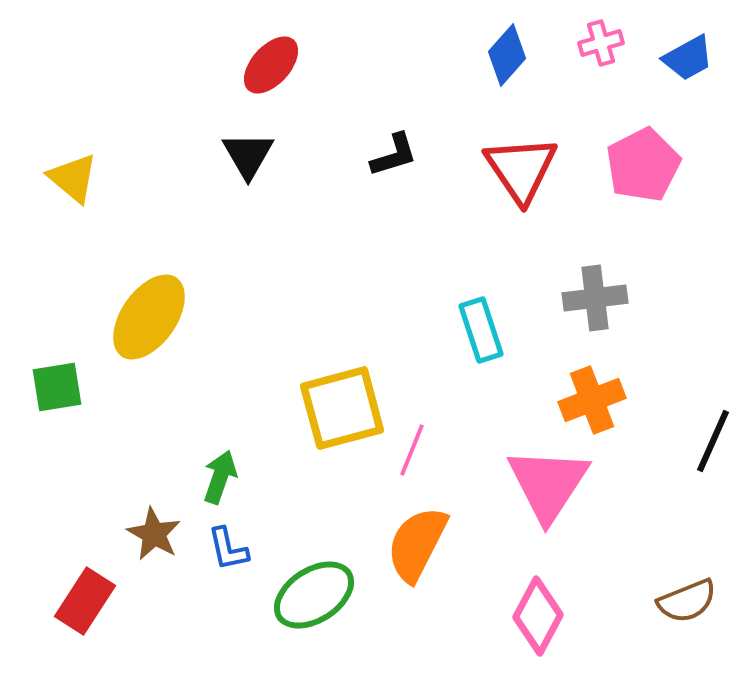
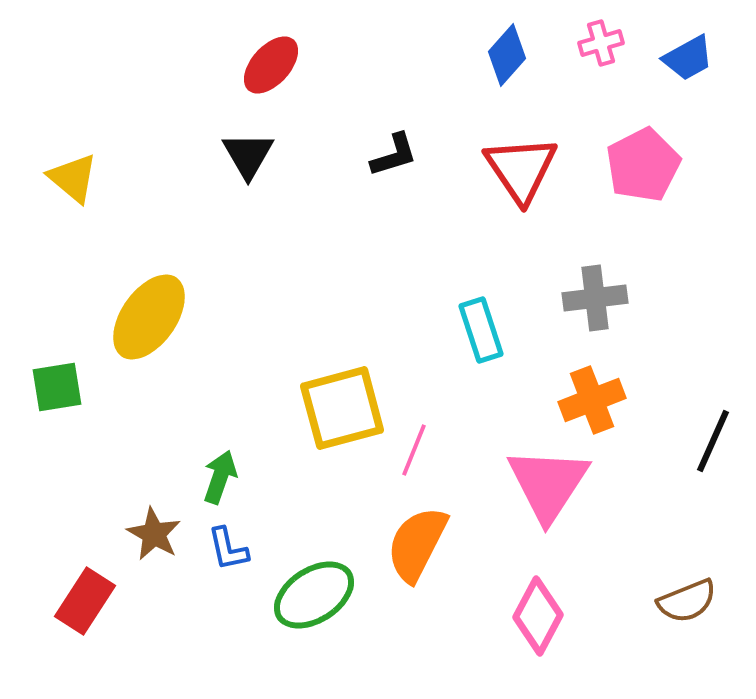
pink line: moved 2 px right
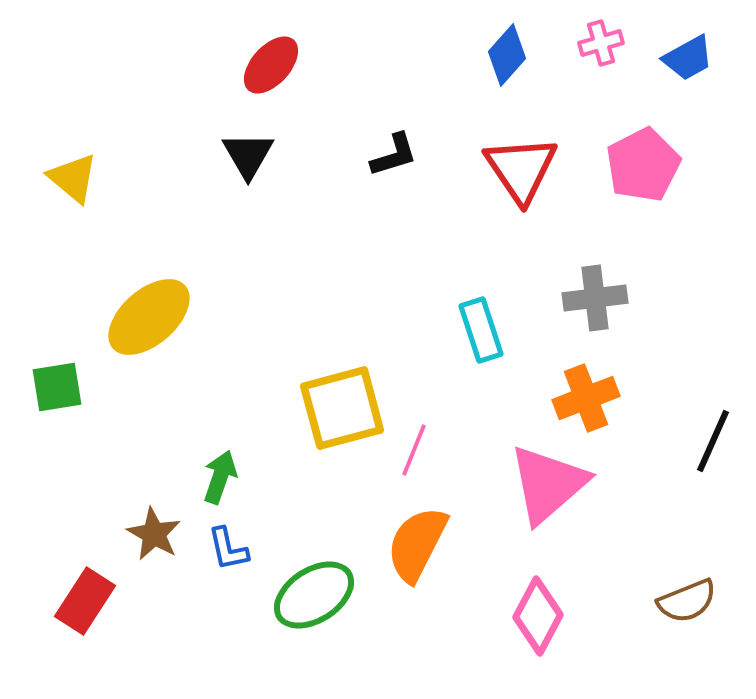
yellow ellipse: rotated 14 degrees clockwise
orange cross: moved 6 px left, 2 px up
pink triangle: rotated 16 degrees clockwise
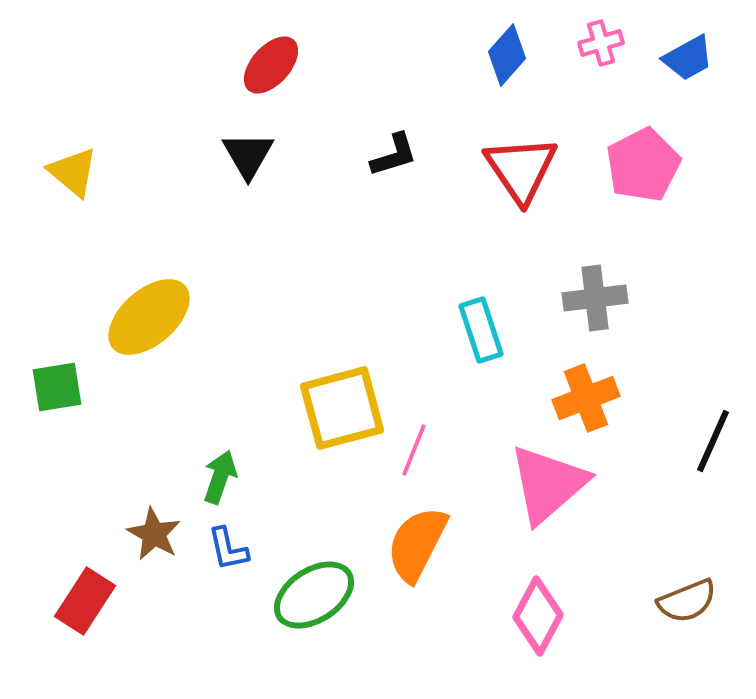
yellow triangle: moved 6 px up
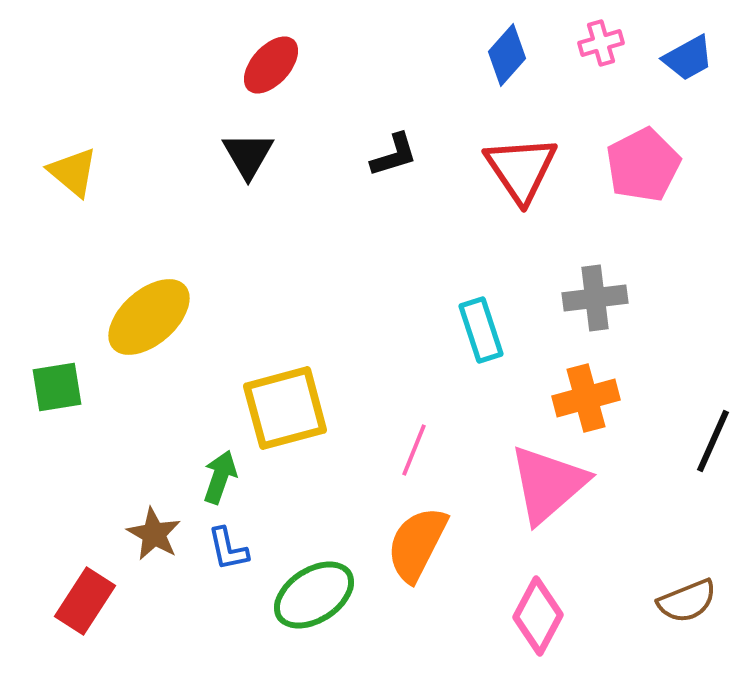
orange cross: rotated 6 degrees clockwise
yellow square: moved 57 px left
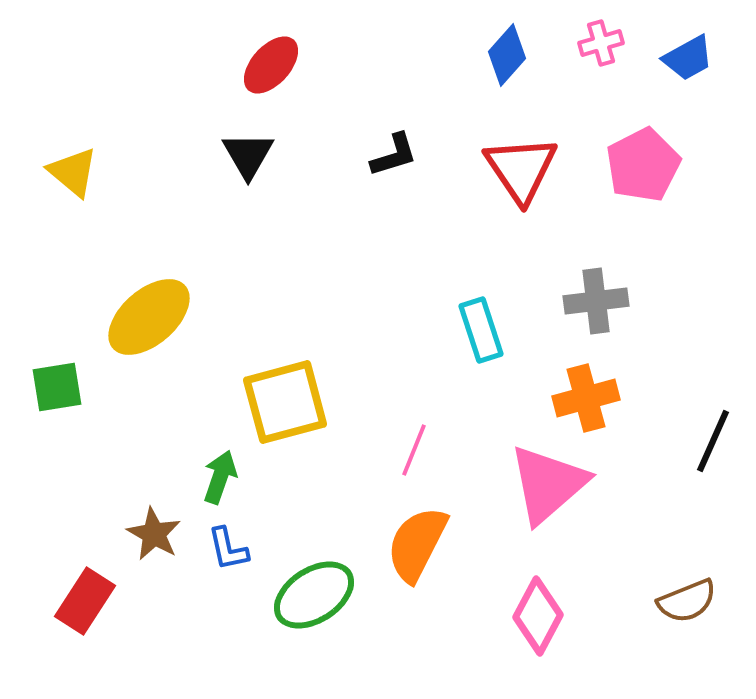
gray cross: moved 1 px right, 3 px down
yellow square: moved 6 px up
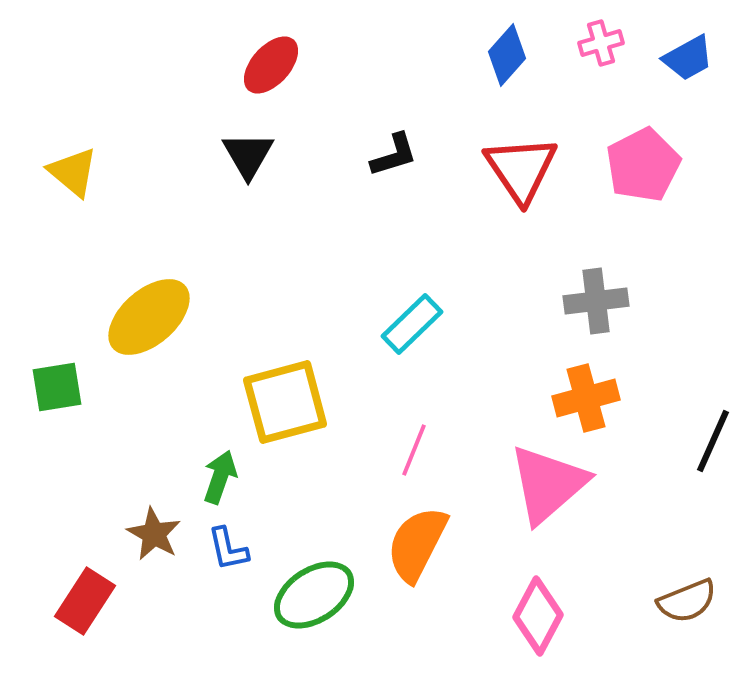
cyan rectangle: moved 69 px left, 6 px up; rotated 64 degrees clockwise
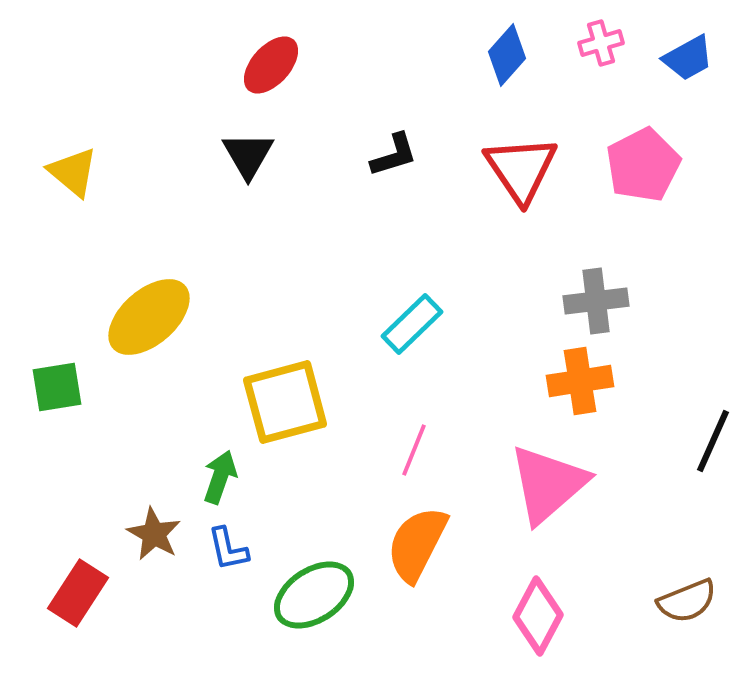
orange cross: moved 6 px left, 17 px up; rotated 6 degrees clockwise
red rectangle: moved 7 px left, 8 px up
